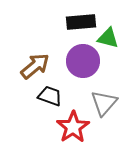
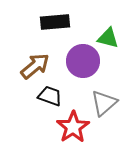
black rectangle: moved 26 px left
gray triangle: rotated 8 degrees clockwise
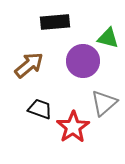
brown arrow: moved 6 px left, 1 px up
black trapezoid: moved 10 px left, 13 px down
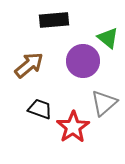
black rectangle: moved 1 px left, 2 px up
green triangle: rotated 25 degrees clockwise
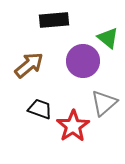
red star: moved 1 px up
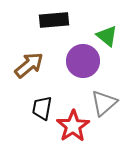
green triangle: moved 1 px left, 2 px up
black trapezoid: moved 2 px right, 1 px up; rotated 100 degrees counterclockwise
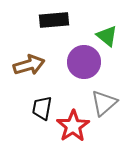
purple circle: moved 1 px right, 1 px down
brown arrow: rotated 24 degrees clockwise
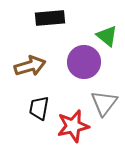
black rectangle: moved 4 px left, 2 px up
brown arrow: moved 1 px right, 1 px down
gray triangle: rotated 12 degrees counterclockwise
black trapezoid: moved 3 px left
red star: rotated 20 degrees clockwise
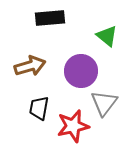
purple circle: moved 3 px left, 9 px down
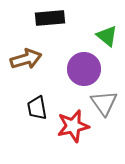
brown arrow: moved 4 px left, 7 px up
purple circle: moved 3 px right, 2 px up
gray triangle: rotated 12 degrees counterclockwise
black trapezoid: moved 2 px left; rotated 20 degrees counterclockwise
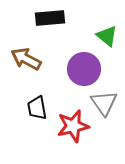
brown arrow: rotated 136 degrees counterclockwise
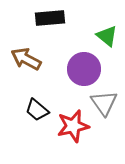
black trapezoid: moved 2 px down; rotated 40 degrees counterclockwise
